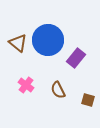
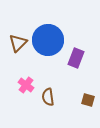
brown triangle: rotated 36 degrees clockwise
purple rectangle: rotated 18 degrees counterclockwise
brown semicircle: moved 10 px left, 7 px down; rotated 18 degrees clockwise
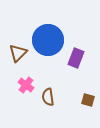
brown triangle: moved 10 px down
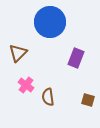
blue circle: moved 2 px right, 18 px up
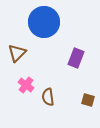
blue circle: moved 6 px left
brown triangle: moved 1 px left
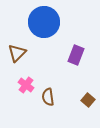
purple rectangle: moved 3 px up
brown square: rotated 24 degrees clockwise
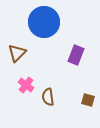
brown square: rotated 24 degrees counterclockwise
